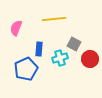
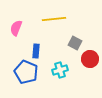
gray square: moved 1 px right, 1 px up
blue rectangle: moved 3 px left, 2 px down
cyan cross: moved 12 px down
blue pentagon: moved 3 px down; rotated 25 degrees counterclockwise
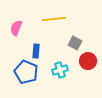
red circle: moved 2 px left, 2 px down
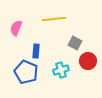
cyan cross: moved 1 px right
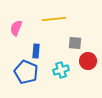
gray square: rotated 24 degrees counterclockwise
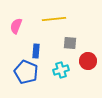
pink semicircle: moved 2 px up
gray square: moved 5 px left
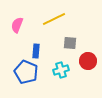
yellow line: rotated 20 degrees counterclockwise
pink semicircle: moved 1 px right, 1 px up
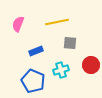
yellow line: moved 3 px right, 3 px down; rotated 15 degrees clockwise
pink semicircle: moved 1 px right, 1 px up
blue rectangle: rotated 64 degrees clockwise
red circle: moved 3 px right, 4 px down
blue pentagon: moved 7 px right, 9 px down
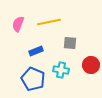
yellow line: moved 8 px left
cyan cross: rotated 28 degrees clockwise
blue pentagon: moved 2 px up
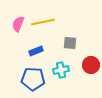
yellow line: moved 6 px left
cyan cross: rotated 21 degrees counterclockwise
blue pentagon: rotated 20 degrees counterclockwise
